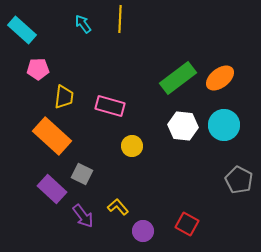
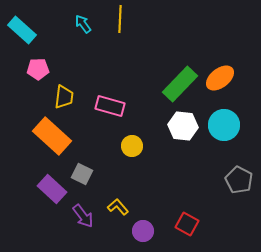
green rectangle: moved 2 px right, 6 px down; rotated 9 degrees counterclockwise
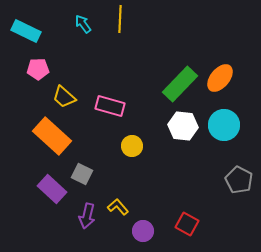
cyan rectangle: moved 4 px right, 1 px down; rotated 16 degrees counterclockwise
orange ellipse: rotated 12 degrees counterclockwise
yellow trapezoid: rotated 125 degrees clockwise
purple arrow: moved 4 px right; rotated 50 degrees clockwise
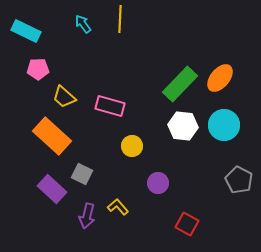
purple circle: moved 15 px right, 48 px up
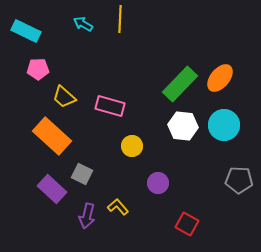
cyan arrow: rotated 24 degrees counterclockwise
gray pentagon: rotated 24 degrees counterclockwise
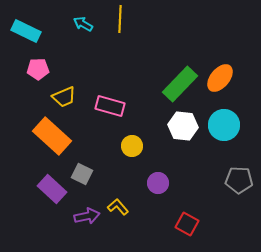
yellow trapezoid: rotated 65 degrees counterclockwise
purple arrow: rotated 115 degrees counterclockwise
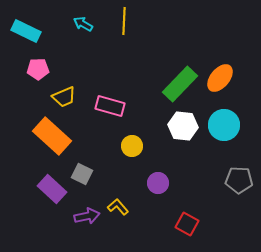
yellow line: moved 4 px right, 2 px down
